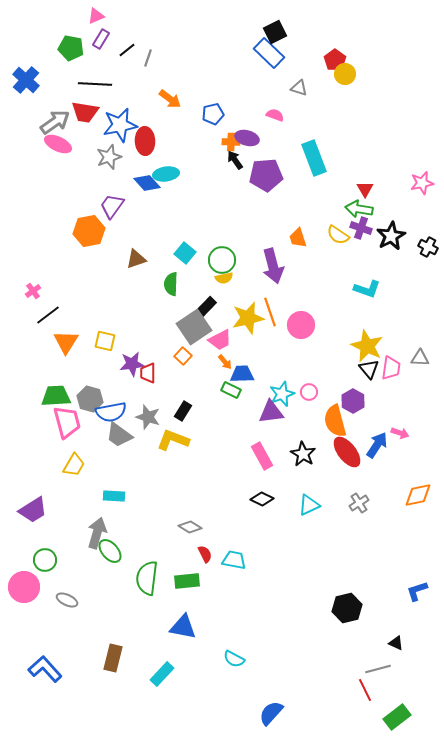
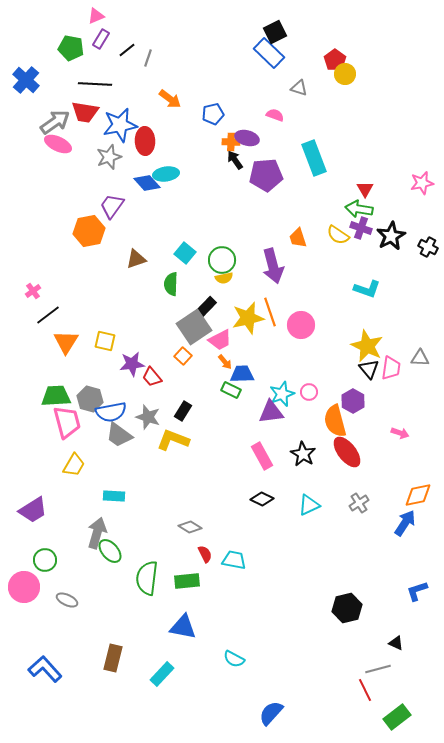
red trapezoid at (148, 373): moved 4 px right, 4 px down; rotated 40 degrees counterclockwise
blue arrow at (377, 445): moved 28 px right, 78 px down
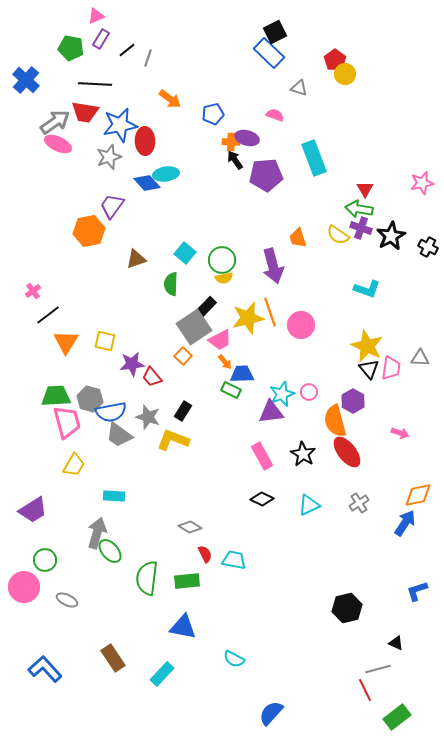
brown rectangle at (113, 658): rotated 48 degrees counterclockwise
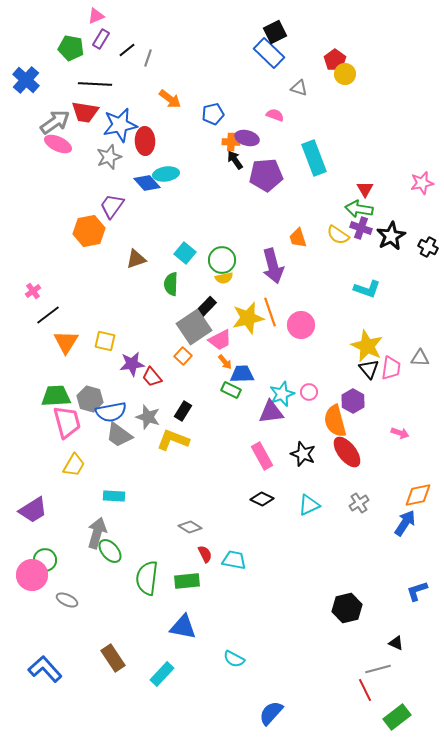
black star at (303, 454): rotated 10 degrees counterclockwise
pink circle at (24, 587): moved 8 px right, 12 px up
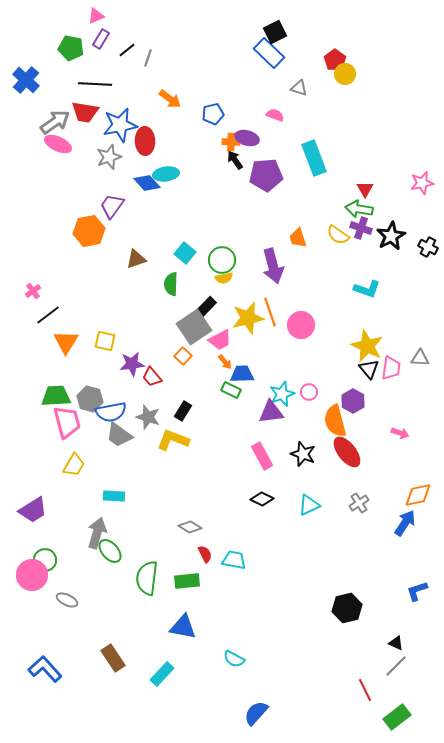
gray line at (378, 669): moved 18 px right, 3 px up; rotated 30 degrees counterclockwise
blue semicircle at (271, 713): moved 15 px left
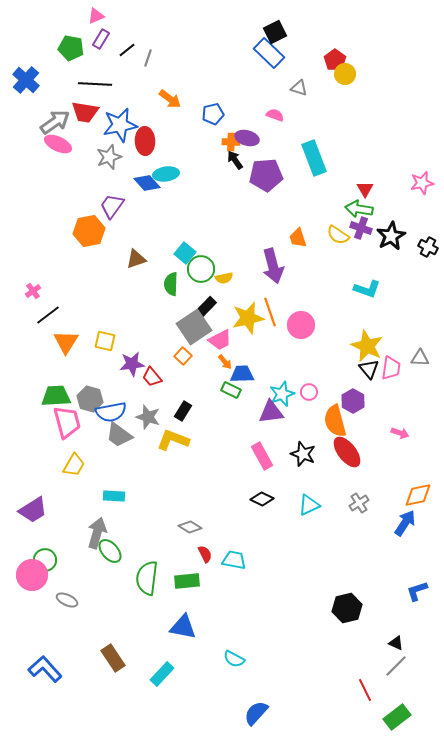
green circle at (222, 260): moved 21 px left, 9 px down
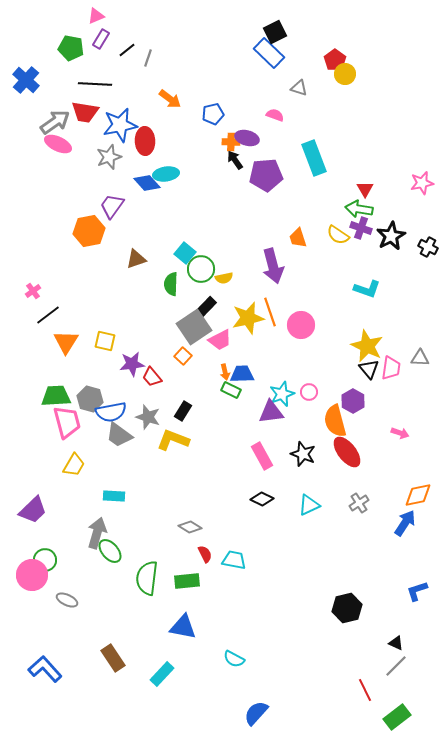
orange arrow at (225, 362): moved 10 px down; rotated 28 degrees clockwise
purple trapezoid at (33, 510): rotated 12 degrees counterclockwise
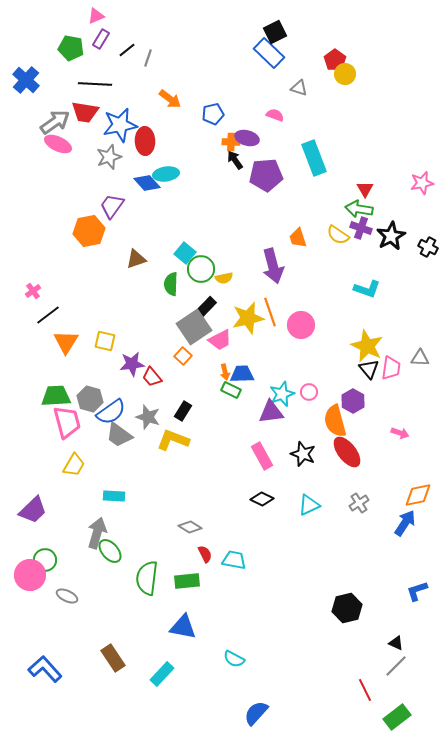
blue semicircle at (111, 412): rotated 24 degrees counterclockwise
pink circle at (32, 575): moved 2 px left
gray ellipse at (67, 600): moved 4 px up
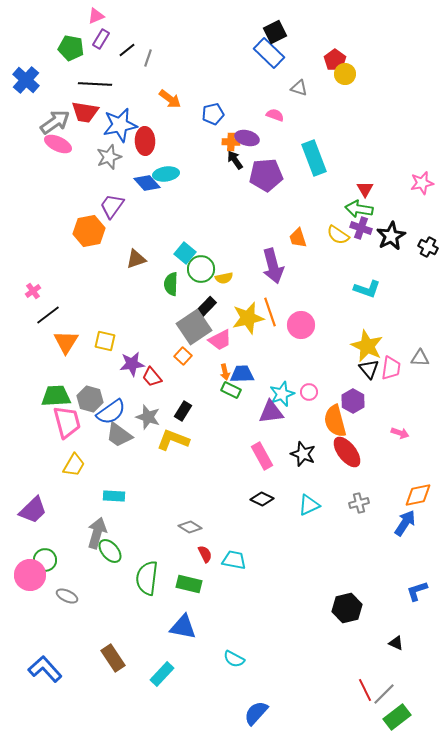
gray cross at (359, 503): rotated 18 degrees clockwise
green rectangle at (187, 581): moved 2 px right, 3 px down; rotated 20 degrees clockwise
gray line at (396, 666): moved 12 px left, 28 px down
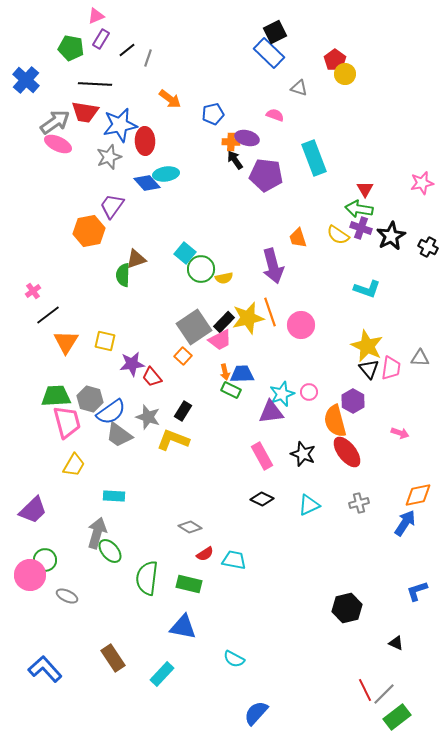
purple pentagon at (266, 175): rotated 12 degrees clockwise
green semicircle at (171, 284): moved 48 px left, 9 px up
black rectangle at (206, 307): moved 18 px right, 15 px down
red semicircle at (205, 554): rotated 84 degrees clockwise
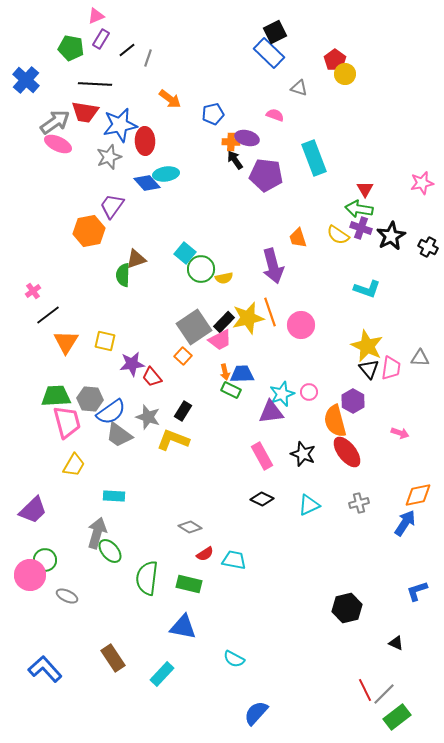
gray hexagon at (90, 399): rotated 10 degrees counterclockwise
